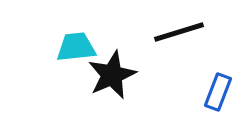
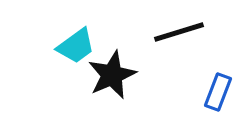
cyan trapezoid: moved 1 px up; rotated 150 degrees clockwise
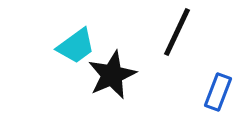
black line: moved 2 px left; rotated 48 degrees counterclockwise
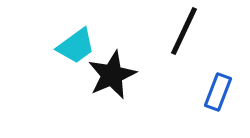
black line: moved 7 px right, 1 px up
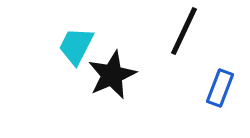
cyan trapezoid: rotated 153 degrees clockwise
blue rectangle: moved 2 px right, 4 px up
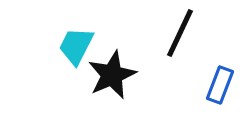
black line: moved 4 px left, 2 px down
blue rectangle: moved 3 px up
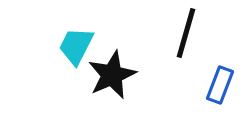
black line: moved 6 px right; rotated 9 degrees counterclockwise
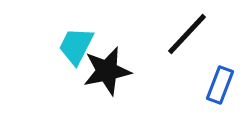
black line: moved 1 px right, 1 px down; rotated 27 degrees clockwise
black star: moved 5 px left, 4 px up; rotated 12 degrees clockwise
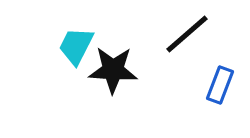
black line: rotated 6 degrees clockwise
black star: moved 6 px right, 1 px up; rotated 15 degrees clockwise
